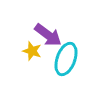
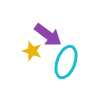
cyan ellipse: moved 3 px down
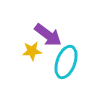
yellow star: rotated 24 degrees counterclockwise
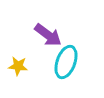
yellow star: moved 14 px left, 15 px down; rotated 12 degrees clockwise
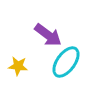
cyan ellipse: rotated 16 degrees clockwise
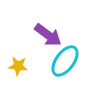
cyan ellipse: moved 1 px left, 1 px up
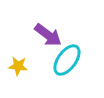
cyan ellipse: moved 2 px right, 1 px up
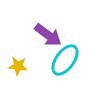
cyan ellipse: moved 2 px left
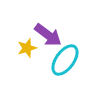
yellow star: moved 9 px right, 18 px up; rotated 24 degrees counterclockwise
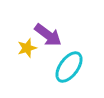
cyan ellipse: moved 4 px right, 7 px down
